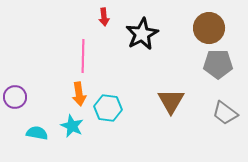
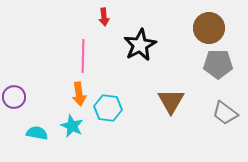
black star: moved 2 px left, 11 px down
purple circle: moved 1 px left
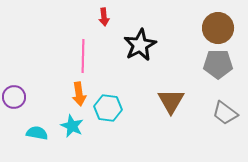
brown circle: moved 9 px right
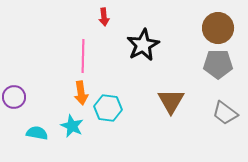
black star: moved 3 px right
orange arrow: moved 2 px right, 1 px up
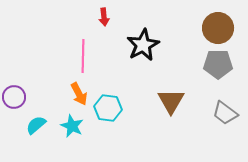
orange arrow: moved 2 px left, 1 px down; rotated 20 degrees counterclockwise
cyan semicircle: moved 1 px left, 8 px up; rotated 50 degrees counterclockwise
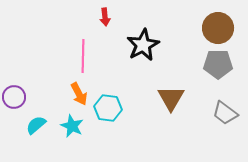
red arrow: moved 1 px right
brown triangle: moved 3 px up
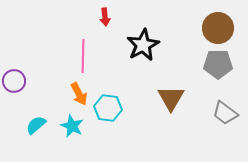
purple circle: moved 16 px up
